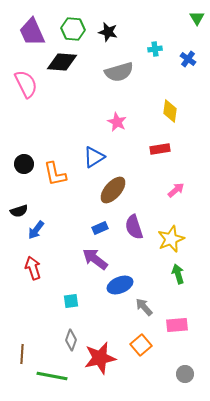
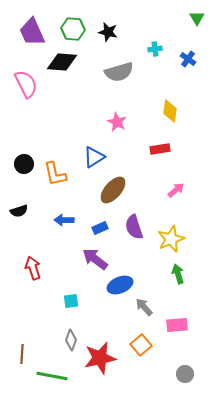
blue arrow: moved 28 px right, 10 px up; rotated 54 degrees clockwise
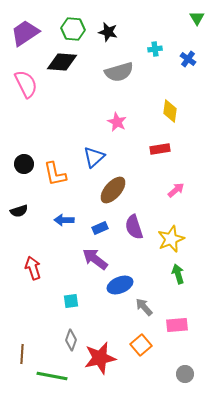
purple trapezoid: moved 7 px left, 1 px down; rotated 80 degrees clockwise
blue triangle: rotated 10 degrees counterclockwise
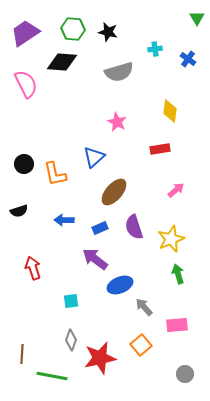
brown ellipse: moved 1 px right, 2 px down
